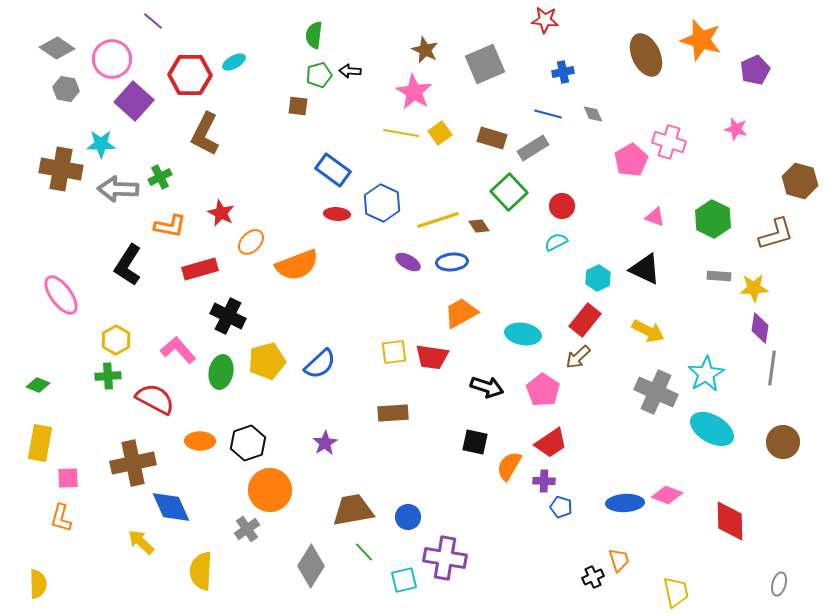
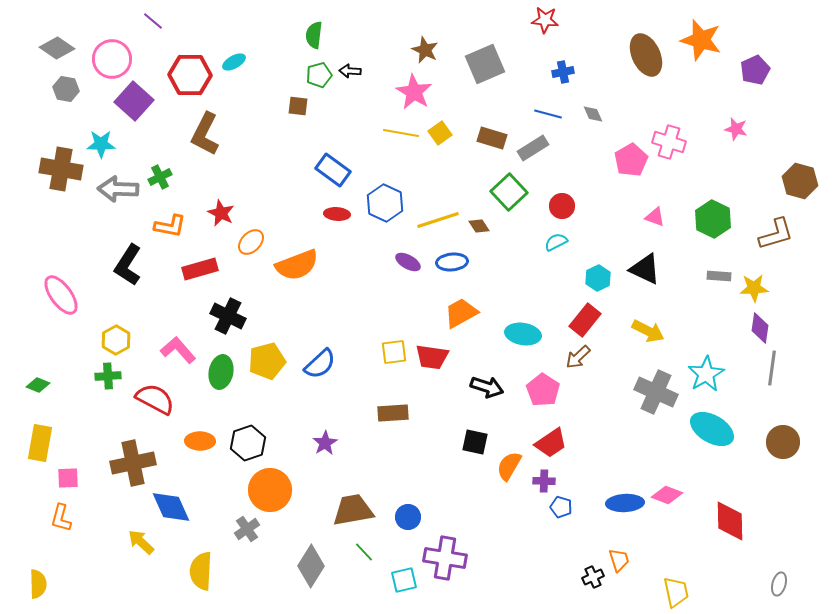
blue hexagon at (382, 203): moved 3 px right
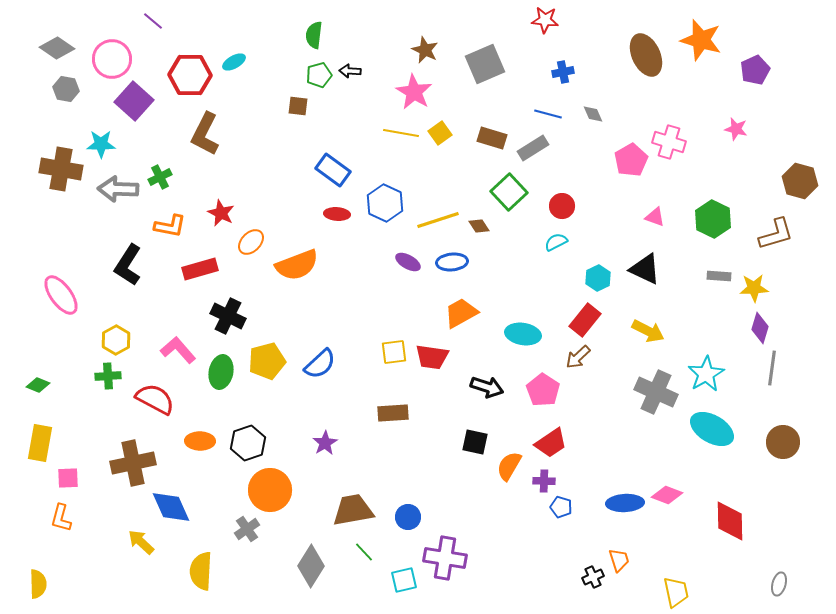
purple diamond at (760, 328): rotated 8 degrees clockwise
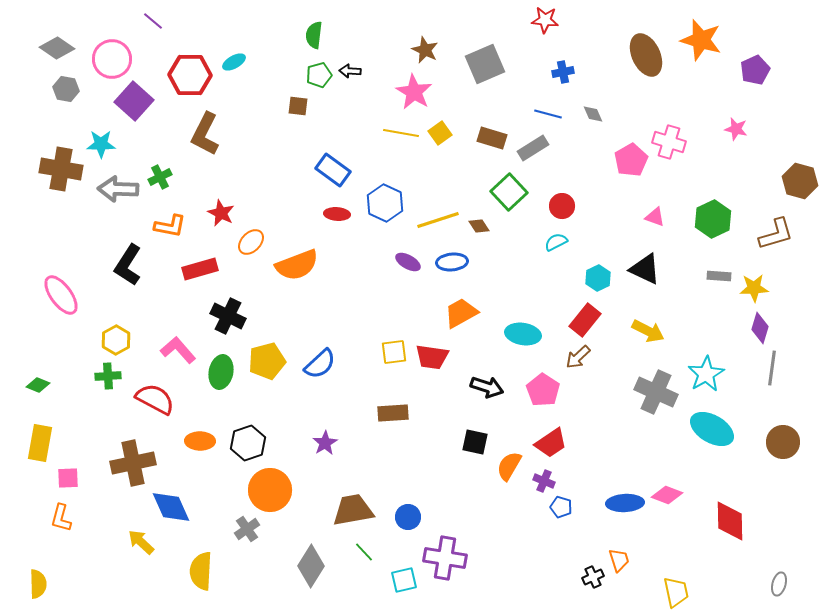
green hexagon at (713, 219): rotated 9 degrees clockwise
purple cross at (544, 481): rotated 20 degrees clockwise
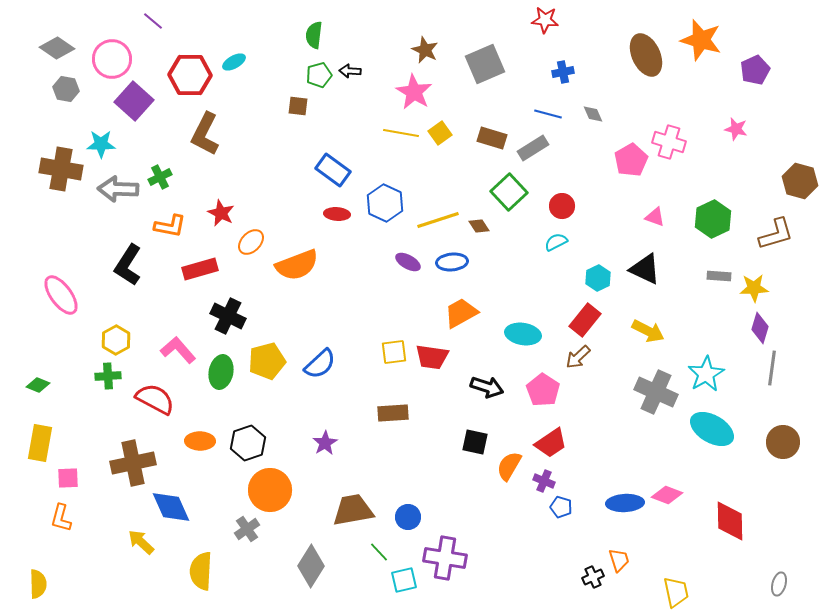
green line at (364, 552): moved 15 px right
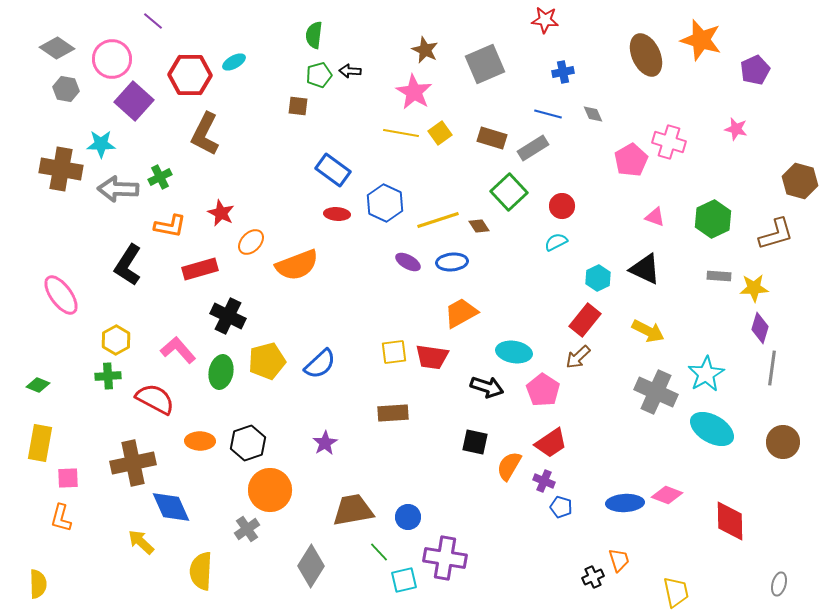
cyan ellipse at (523, 334): moved 9 px left, 18 px down
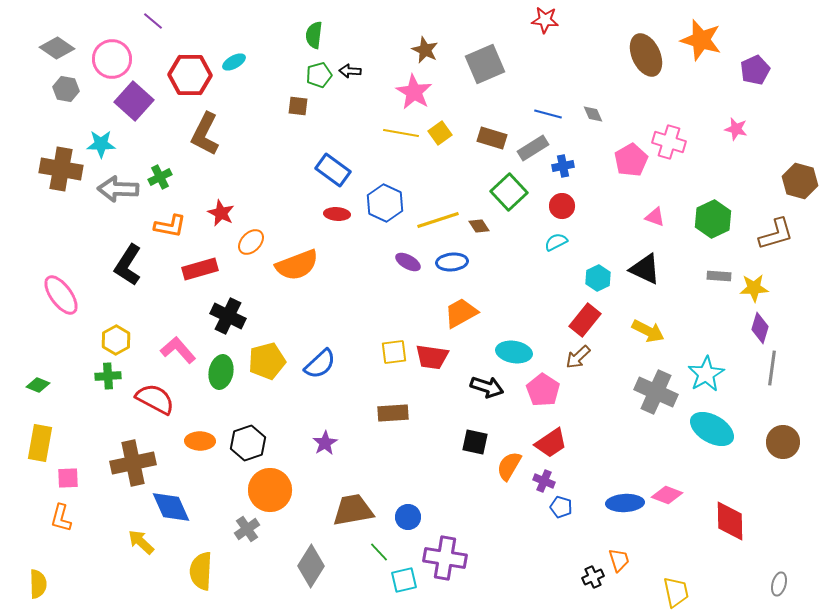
blue cross at (563, 72): moved 94 px down
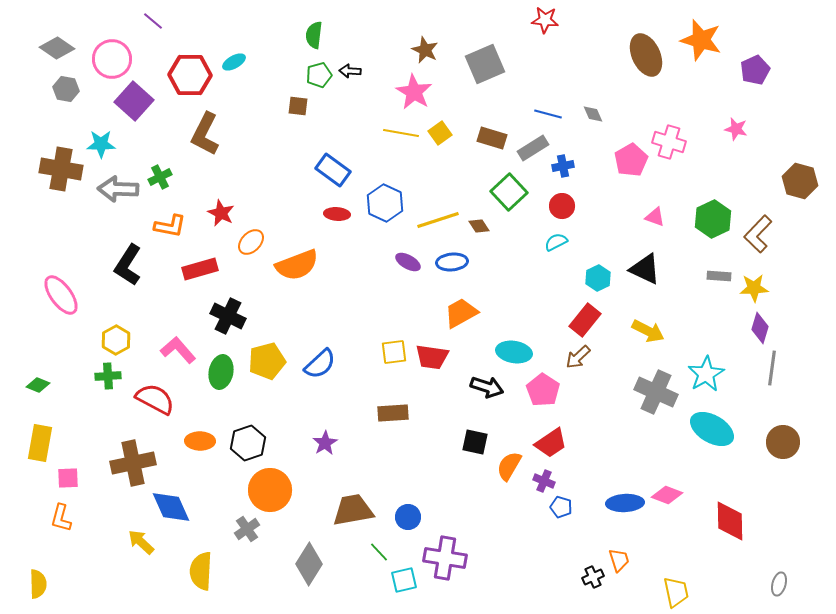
brown L-shape at (776, 234): moved 18 px left; rotated 150 degrees clockwise
gray diamond at (311, 566): moved 2 px left, 2 px up
